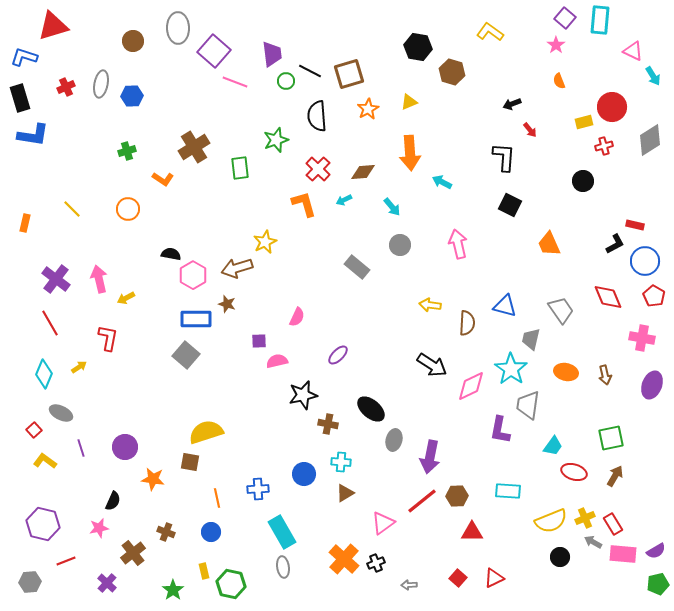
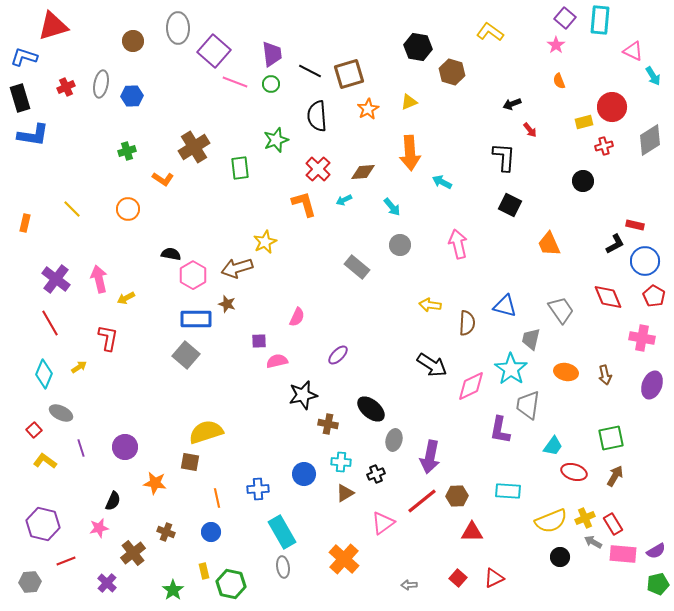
green circle at (286, 81): moved 15 px left, 3 px down
orange star at (153, 479): moved 2 px right, 4 px down
black cross at (376, 563): moved 89 px up
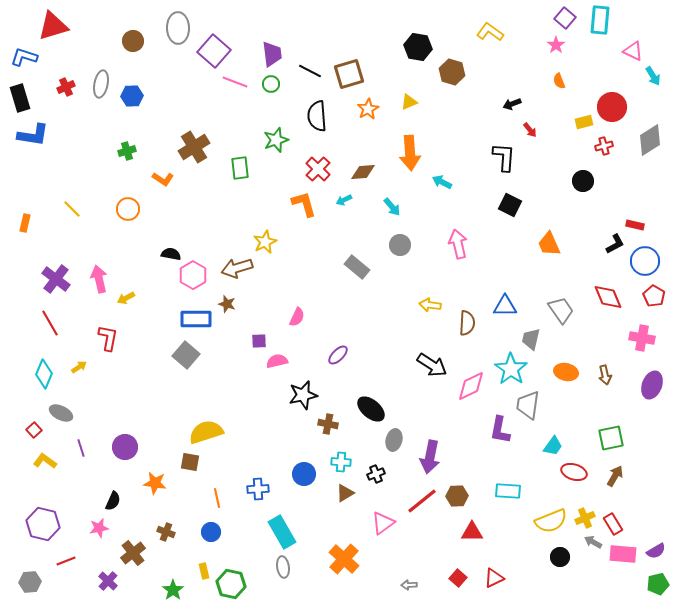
blue triangle at (505, 306): rotated 15 degrees counterclockwise
purple cross at (107, 583): moved 1 px right, 2 px up
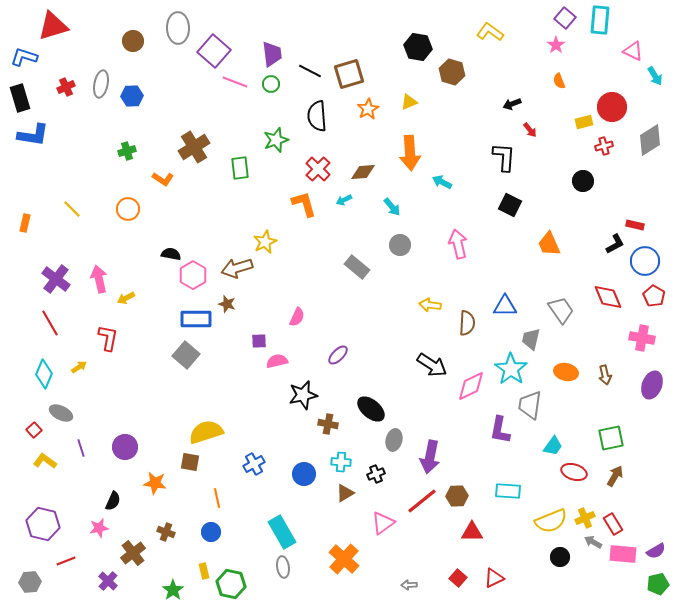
cyan arrow at (653, 76): moved 2 px right
gray trapezoid at (528, 405): moved 2 px right
blue cross at (258, 489): moved 4 px left, 25 px up; rotated 25 degrees counterclockwise
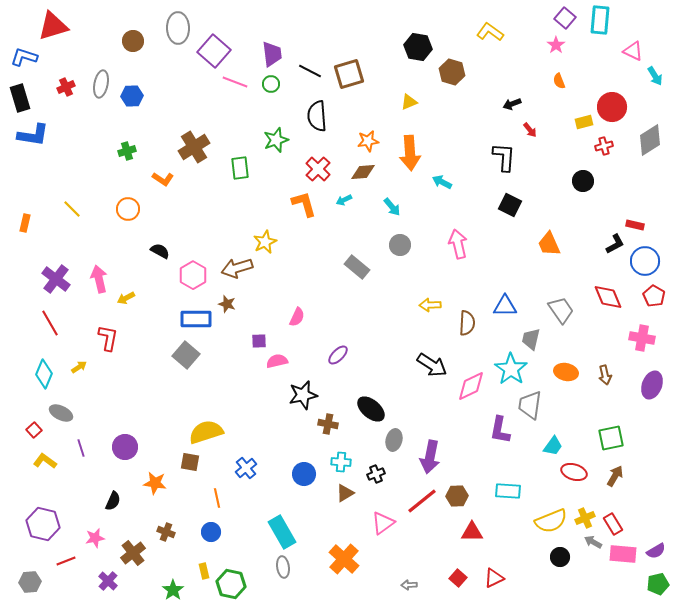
orange star at (368, 109): moved 32 px down; rotated 20 degrees clockwise
black semicircle at (171, 254): moved 11 px left, 3 px up; rotated 18 degrees clockwise
yellow arrow at (430, 305): rotated 10 degrees counterclockwise
blue cross at (254, 464): moved 8 px left, 4 px down; rotated 10 degrees counterclockwise
pink star at (99, 528): moved 4 px left, 10 px down
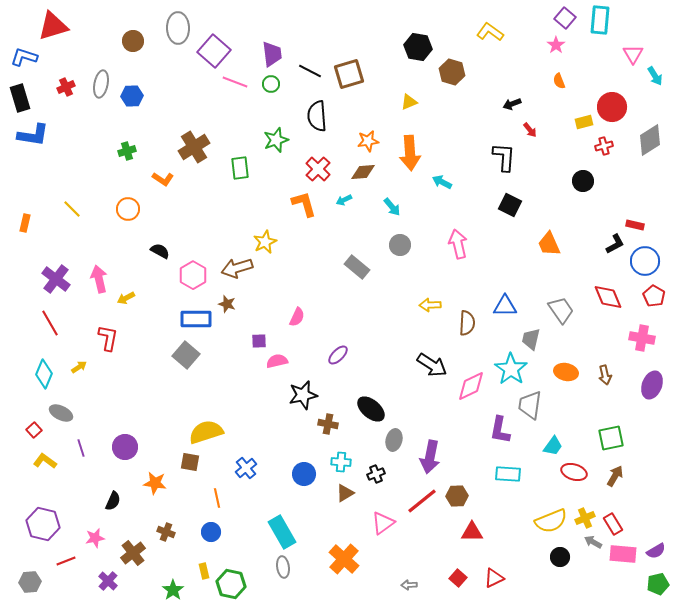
pink triangle at (633, 51): moved 3 px down; rotated 35 degrees clockwise
cyan rectangle at (508, 491): moved 17 px up
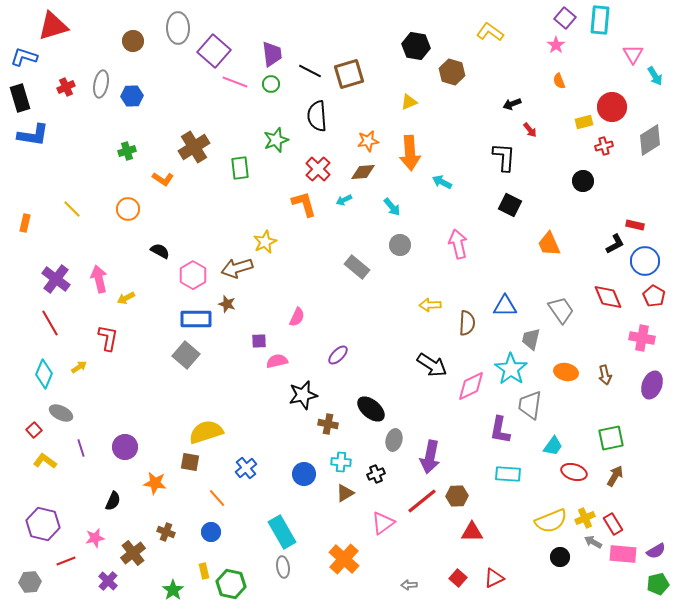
black hexagon at (418, 47): moved 2 px left, 1 px up
orange line at (217, 498): rotated 30 degrees counterclockwise
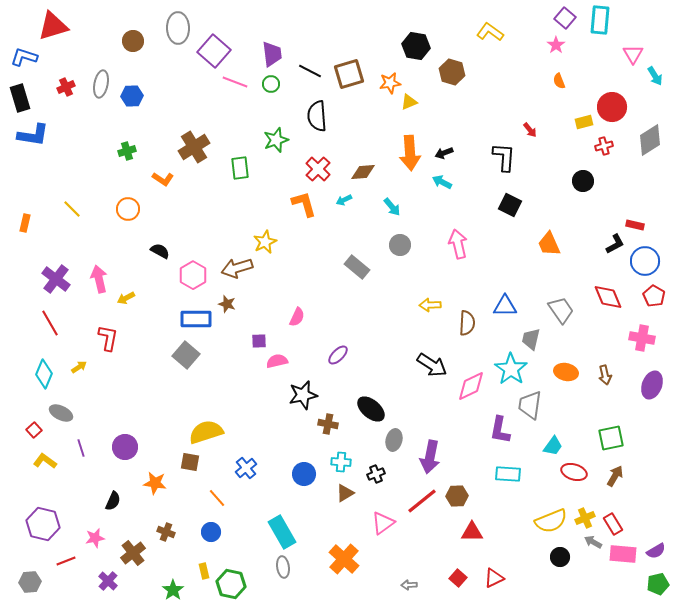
black arrow at (512, 104): moved 68 px left, 49 px down
orange star at (368, 141): moved 22 px right, 58 px up
